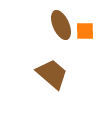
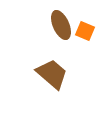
orange square: rotated 24 degrees clockwise
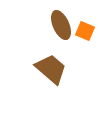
brown trapezoid: moved 1 px left, 5 px up
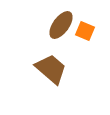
brown ellipse: rotated 60 degrees clockwise
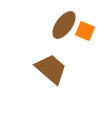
brown ellipse: moved 3 px right
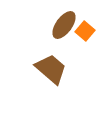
orange square: rotated 18 degrees clockwise
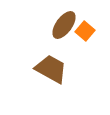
brown trapezoid: rotated 12 degrees counterclockwise
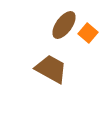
orange square: moved 3 px right, 2 px down
